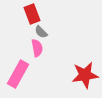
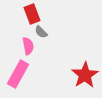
pink semicircle: moved 9 px left, 2 px up
red star: rotated 24 degrees counterclockwise
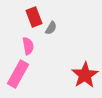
red rectangle: moved 2 px right, 3 px down
gray semicircle: moved 10 px right, 4 px up; rotated 104 degrees counterclockwise
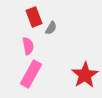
pink rectangle: moved 13 px right
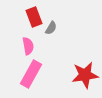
red star: rotated 24 degrees clockwise
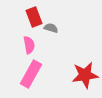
gray semicircle: rotated 104 degrees counterclockwise
pink semicircle: moved 1 px right, 1 px up
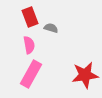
red rectangle: moved 4 px left
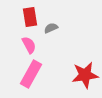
red rectangle: rotated 12 degrees clockwise
gray semicircle: rotated 40 degrees counterclockwise
pink semicircle: rotated 18 degrees counterclockwise
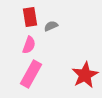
gray semicircle: moved 2 px up
pink semicircle: rotated 48 degrees clockwise
red star: rotated 20 degrees counterclockwise
